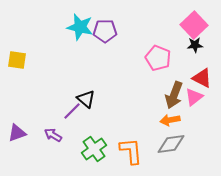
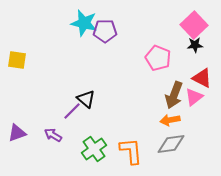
cyan star: moved 4 px right, 4 px up
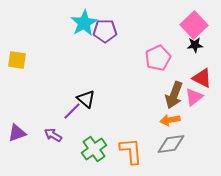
cyan star: rotated 28 degrees clockwise
pink pentagon: rotated 25 degrees clockwise
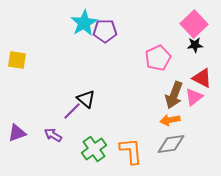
pink square: moved 1 px up
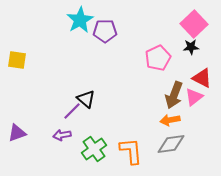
cyan star: moved 4 px left, 3 px up
black star: moved 4 px left, 2 px down
purple arrow: moved 9 px right; rotated 42 degrees counterclockwise
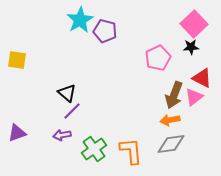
purple pentagon: rotated 15 degrees clockwise
black triangle: moved 19 px left, 6 px up
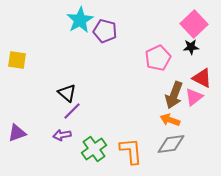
orange arrow: rotated 30 degrees clockwise
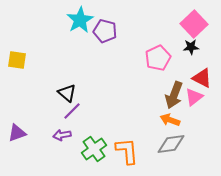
orange L-shape: moved 4 px left
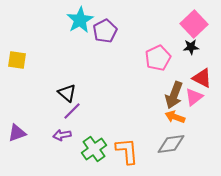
purple pentagon: rotated 30 degrees clockwise
orange arrow: moved 5 px right, 3 px up
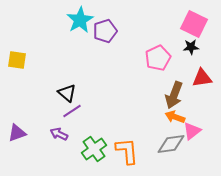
pink square: rotated 20 degrees counterclockwise
purple pentagon: rotated 10 degrees clockwise
red triangle: rotated 35 degrees counterclockwise
pink triangle: moved 2 px left, 34 px down
purple line: rotated 12 degrees clockwise
purple arrow: moved 3 px left, 1 px up; rotated 36 degrees clockwise
